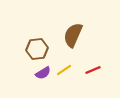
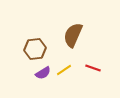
brown hexagon: moved 2 px left
red line: moved 2 px up; rotated 42 degrees clockwise
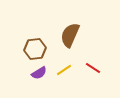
brown semicircle: moved 3 px left
red line: rotated 14 degrees clockwise
purple semicircle: moved 4 px left
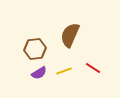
yellow line: moved 1 px down; rotated 14 degrees clockwise
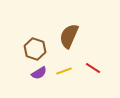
brown semicircle: moved 1 px left, 1 px down
brown hexagon: rotated 25 degrees clockwise
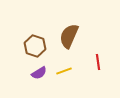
brown hexagon: moved 3 px up
red line: moved 5 px right, 6 px up; rotated 49 degrees clockwise
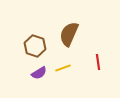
brown semicircle: moved 2 px up
yellow line: moved 1 px left, 3 px up
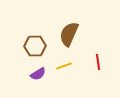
brown hexagon: rotated 20 degrees counterclockwise
yellow line: moved 1 px right, 2 px up
purple semicircle: moved 1 px left, 1 px down
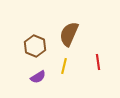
brown hexagon: rotated 25 degrees clockwise
yellow line: rotated 56 degrees counterclockwise
purple semicircle: moved 3 px down
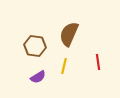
brown hexagon: rotated 15 degrees counterclockwise
